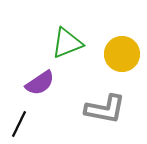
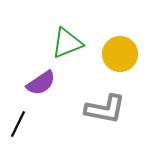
yellow circle: moved 2 px left
purple semicircle: moved 1 px right
black line: moved 1 px left
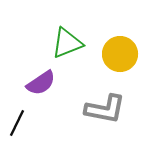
black line: moved 1 px left, 1 px up
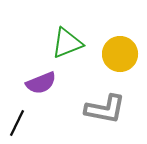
purple semicircle: rotated 12 degrees clockwise
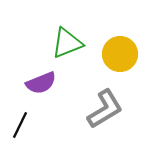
gray L-shape: rotated 42 degrees counterclockwise
black line: moved 3 px right, 2 px down
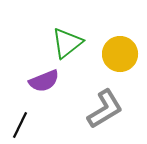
green triangle: rotated 16 degrees counterclockwise
purple semicircle: moved 3 px right, 2 px up
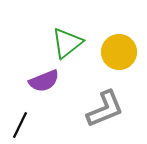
yellow circle: moved 1 px left, 2 px up
gray L-shape: rotated 9 degrees clockwise
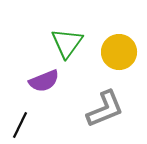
green triangle: rotated 16 degrees counterclockwise
